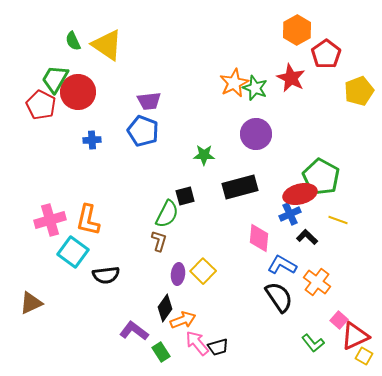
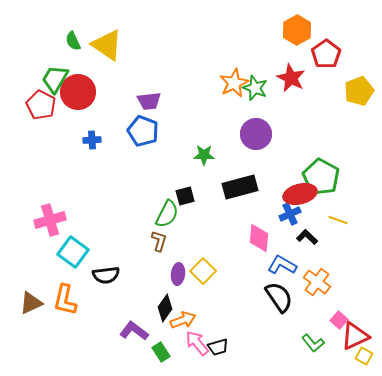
orange L-shape at (88, 220): moved 23 px left, 80 px down
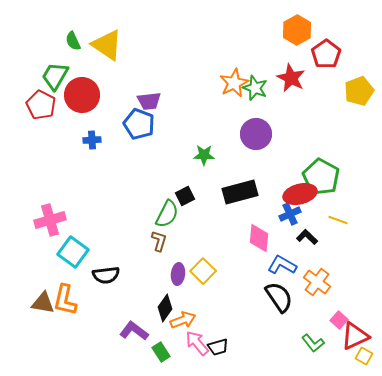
green trapezoid at (55, 79): moved 3 px up
red circle at (78, 92): moved 4 px right, 3 px down
blue pentagon at (143, 131): moved 4 px left, 7 px up
black rectangle at (240, 187): moved 5 px down
black square at (185, 196): rotated 12 degrees counterclockwise
brown triangle at (31, 303): moved 12 px right; rotated 35 degrees clockwise
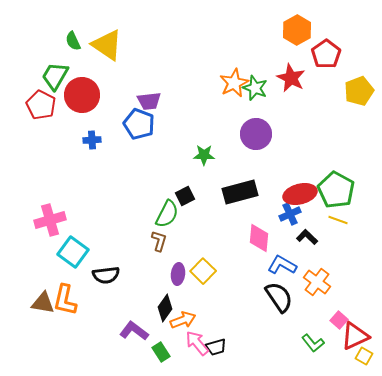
green pentagon at (321, 177): moved 15 px right, 13 px down
black trapezoid at (218, 347): moved 2 px left
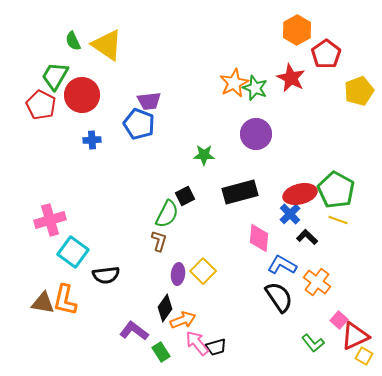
blue cross at (290, 214): rotated 20 degrees counterclockwise
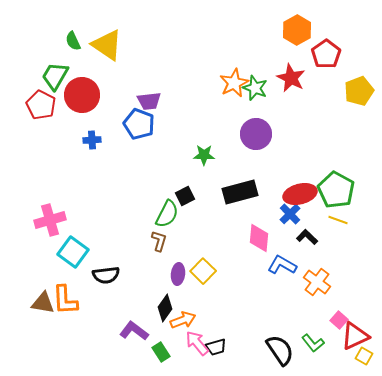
black semicircle at (279, 297): moved 1 px right, 53 px down
orange L-shape at (65, 300): rotated 16 degrees counterclockwise
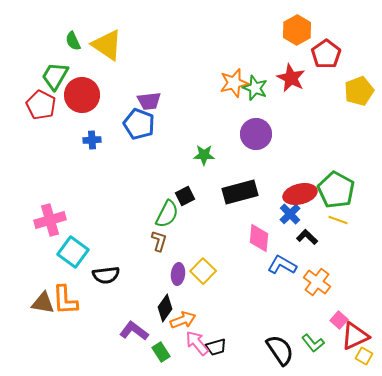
orange star at (234, 83): rotated 12 degrees clockwise
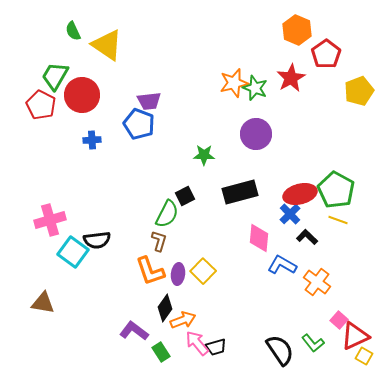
orange hexagon at (297, 30): rotated 8 degrees counterclockwise
green semicircle at (73, 41): moved 10 px up
red star at (291, 78): rotated 16 degrees clockwise
black semicircle at (106, 275): moved 9 px left, 35 px up
orange L-shape at (65, 300): moved 85 px right, 29 px up; rotated 16 degrees counterclockwise
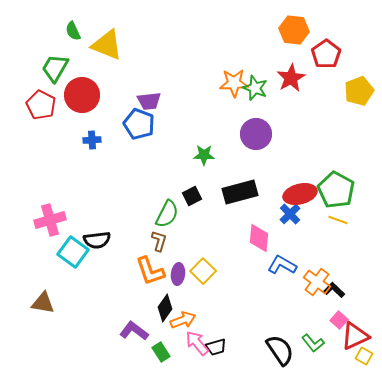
orange hexagon at (297, 30): moved 3 px left; rotated 16 degrees counterclockwise
yellow triangle at (107, 45): rotated 12 degrees counterclockwise
green trapezoid at (55, 76): moved 8 px up
orange star at (234, 83): rotated 12 degrees clockwise
black square at (185, 196): moved 7 px right
black L-shape at (307, 237): moved 27 px right, 53 px down
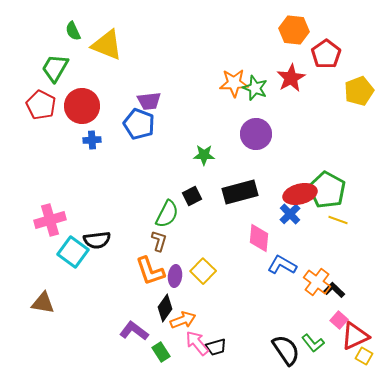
red circle at (82, 95): moved 11 px down
green pentagon at (336, 190): moved 9 px left
purple ellipse at (178, 274): moved 3 px left, 2 px down
black semicircle at (280, 350): moved 6 px right
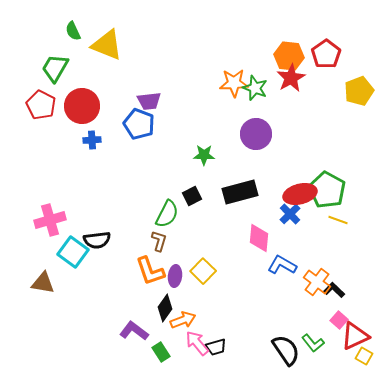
orange hexagon at (294, 30): moved 5 px left, 26 px down
brown triangle at (43, 303): moved 20 px up
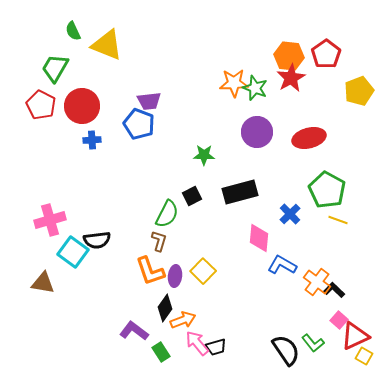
purple circle at (256, 134): moved 1 px right, 2 px up
red ellipse at (300, 194): moved 9 px right, 56 px up
